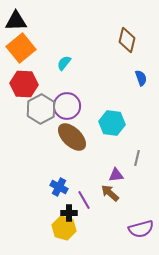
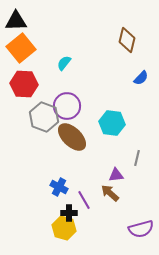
blue semicircle: rotated 63 degrees clockwise
gray hexagon: moved 3 px right, 8 px down; rotated 12 degrees counterclockwise
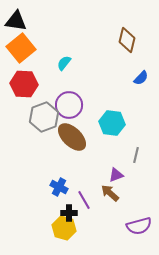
black triangle: rotated 10 degrees clockwise
purple circle: moved 2 px right, 1 px up
gray hexagon: rotated 20 degrees clockwise
gray line: moved 1 px left, 3 px up
purple triangle: rotated 14 degrees counterclockwise
purple semicircle: moved 2 px left, 3 px up
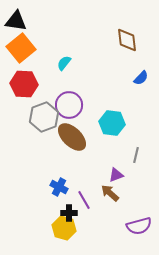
brown diamond: rotated 20 degrees counterclockwise
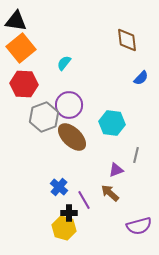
purple triangle: moved 5 px up
blue cross: rotated 12 degrees clockwise
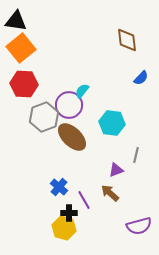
cyan semicircle: moved 18 px right, 28 px down
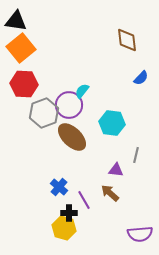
gray hexagon: moved 4 px up
purple triangle: rotated 28 degrees clockwise
purple semicircle: moved 1 px right, 8 px down; rotated 10 degrees clockwise
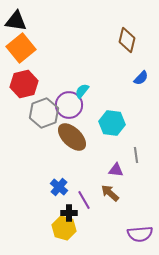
brown diamond: rotated 20 degrees clockwise
red hexagon: rotated 16 degrees counterclockwise
gray line: rotated 21 degrees counterclockwise
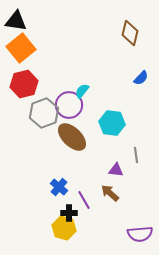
brown diamond: moved 3 px right, 7 px up
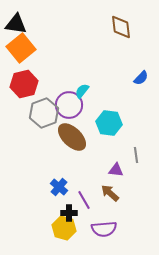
black triangle: moved 3 px down
brown diamond: moved 9 px left, 6 px up; rotated 20 degrees counterclockwise
cyan hexagon: moved 3 px left
purple semicircle: moved 36 px left, 5 px up
